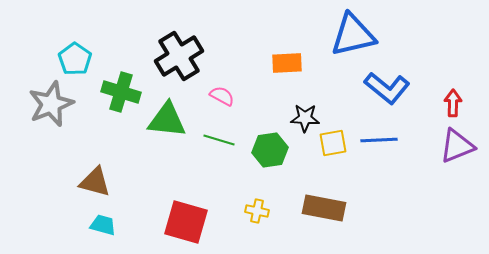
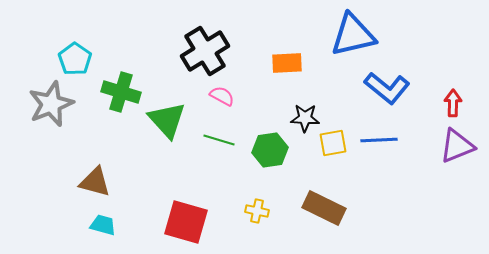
black cross: moved 26 px right, 5 px up
green triangle: rotated 42 degrees clockwise
brown rectangle: rotated 15 degrees clockwise
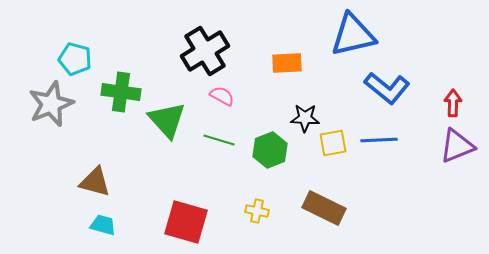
cyan pentagon: rotated 20 degrees counterclockwise
green cross: rotated 9 degrees counterclockwise
green hexagon: rotated 12 degrees counterclockwise
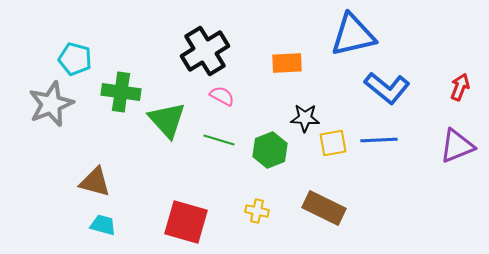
red arrow: moved 7 px right, 16 px up; rotated 20 degrees clockwise
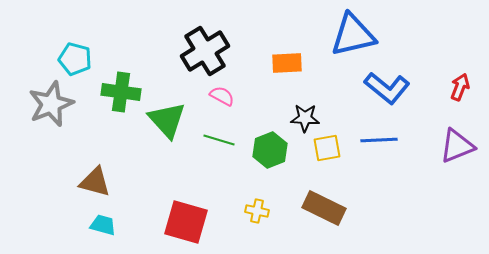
yellow square: moved 6 px left, 5 px down
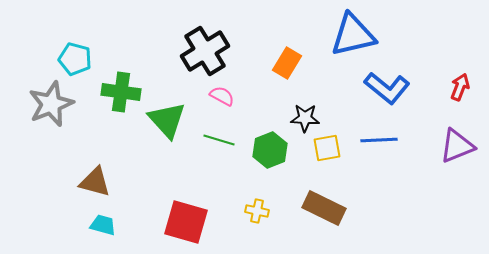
orange rectangle: rotated 56 degrees counterclockwise
